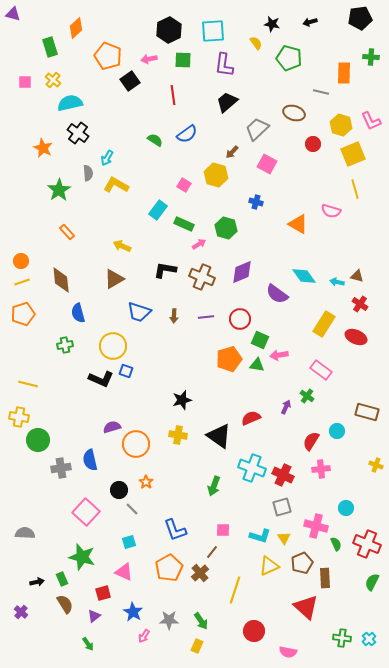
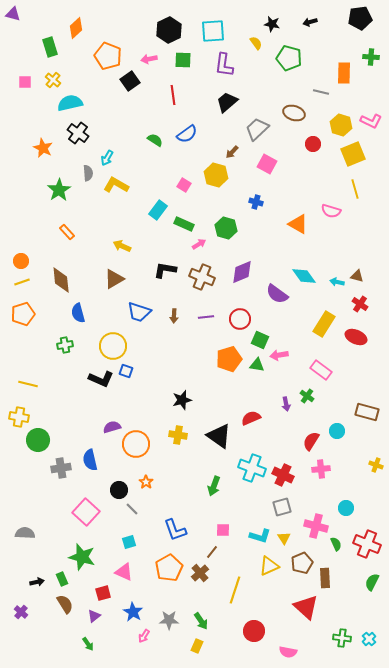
pink L-shape at (371, 121): rotated 40 degrees counterclockwise
purple arrow at (286, 407): moved 3 px up; rotated 144 degrees clockwise
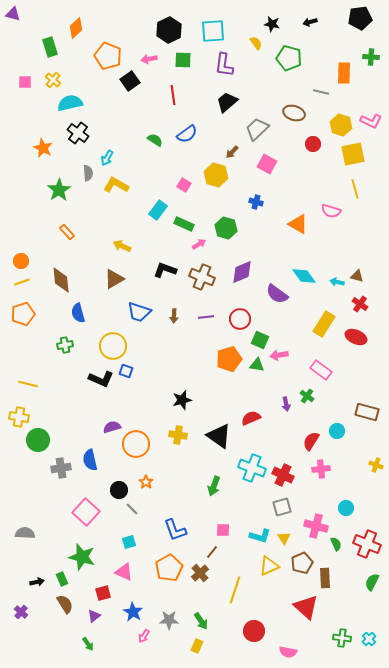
yellow square at (353, 154): rotated 10 degrees clockwise
black L-shape at (165, 270): rotated 10 degrees clockwise
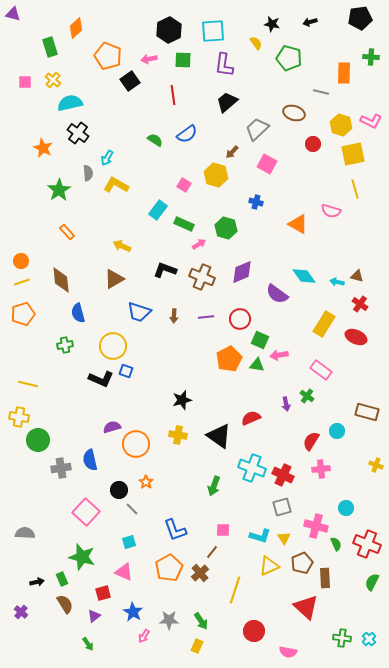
orange pentagon at (229, 359): rotated 10 degrees counterclockwise
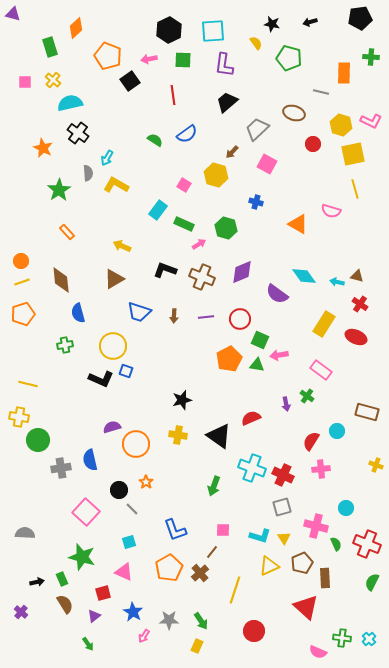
pink semicircle at (288, 652): moved 30 px right; rotated 12 degrees clockwise
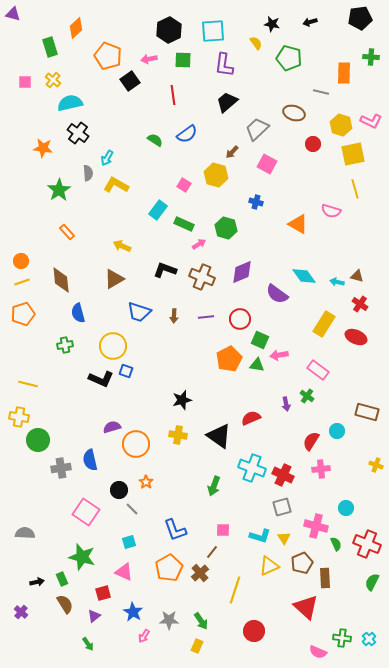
orange star at (43, 148): rotated 18 degrees counterclockwise
pink rectangle at (321, 370): moved 3 px left
pink square at (86, 512): rotated 8 degrees counterclockwise
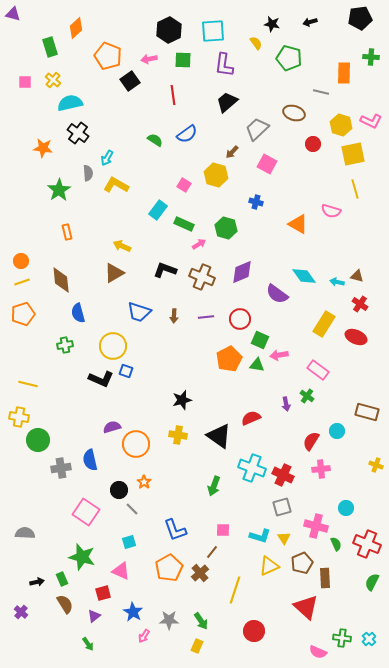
orange rectangle at (67, 232): rotated 28 degrees clockwise
brown triangle at (114, 279): moved 6 px up
orange star at (146, 482): moved 2 px left
pink triangle at (124, 572): moved 3 px left, 1 px up
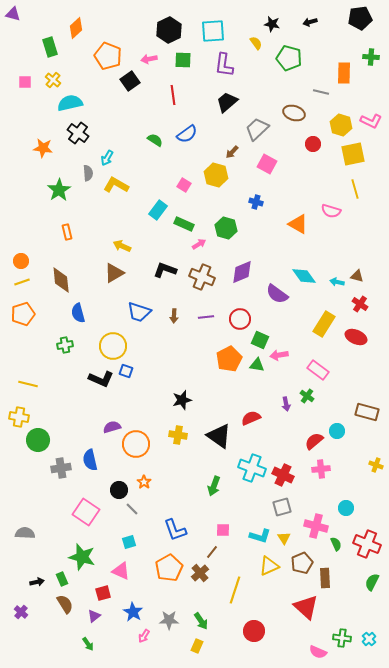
red semicircle at (311, 441): moved 3 px right; rotated 18 degrees clockwise
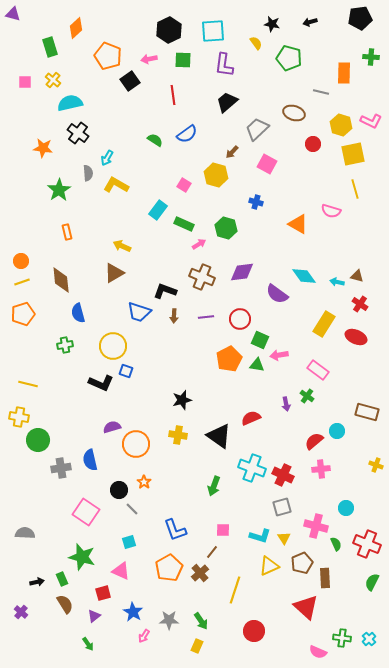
black L-shape at (165, 270): moved 21 px down
purple diamond at (242, 272): rotated 15 degrees clockwise
black L-shape at (101, 379): moved 4 px down
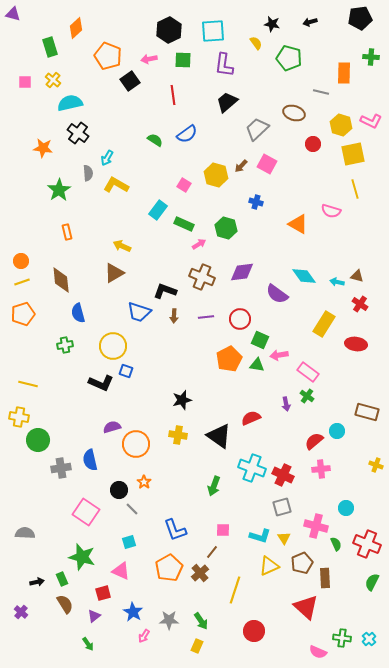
brown arrow at (232, 152): moved 9 px right, 14 px down
red ellipse at (356, 337): moved 7 px down; rotated 15 degrees counterclockwise
pink rectangle at (318, 370): moved 10 px left, 2 px down
